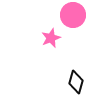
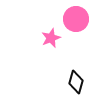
pink circle: moved 3 px right, 4 px down
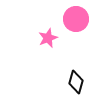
pink star: moved 3 px left
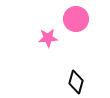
pink star: rotated 18 degrees clockwise
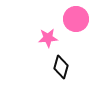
black diamond: moved 15 px left, 15 px up
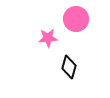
black diamond: moved 8 px right
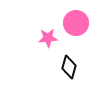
pink circle: moved 4 px down
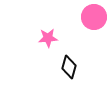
pink circle: moved 18 px right, 6 px up
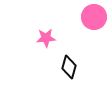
pink star: moved 2 px left
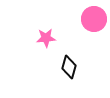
pink circle: moved 2 px down
